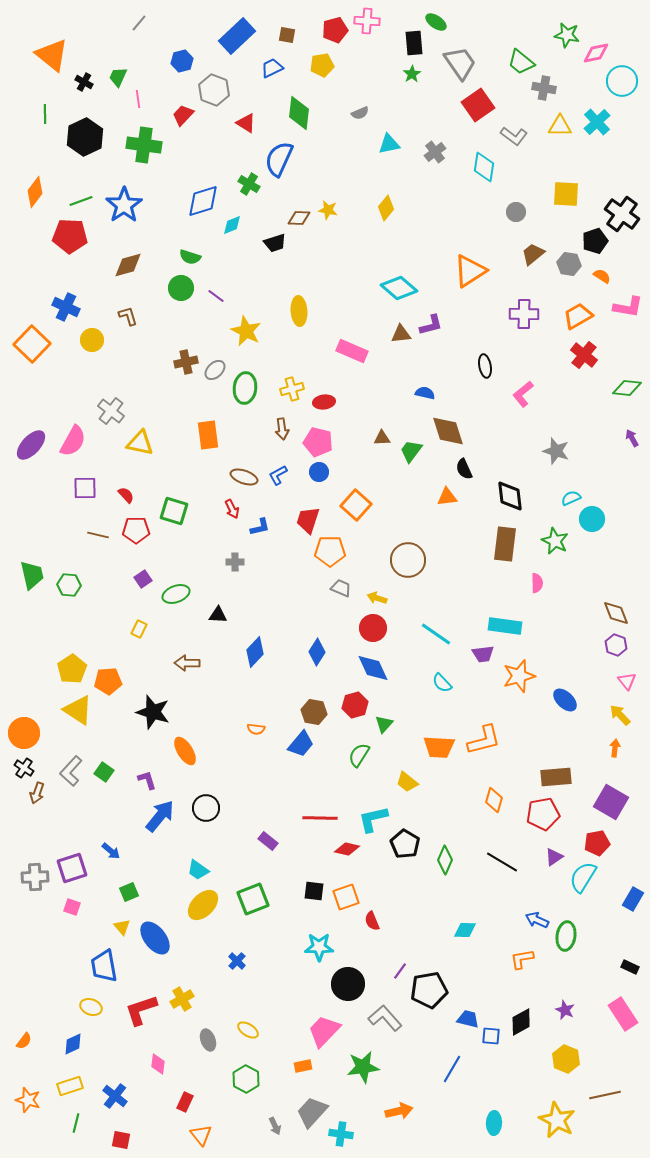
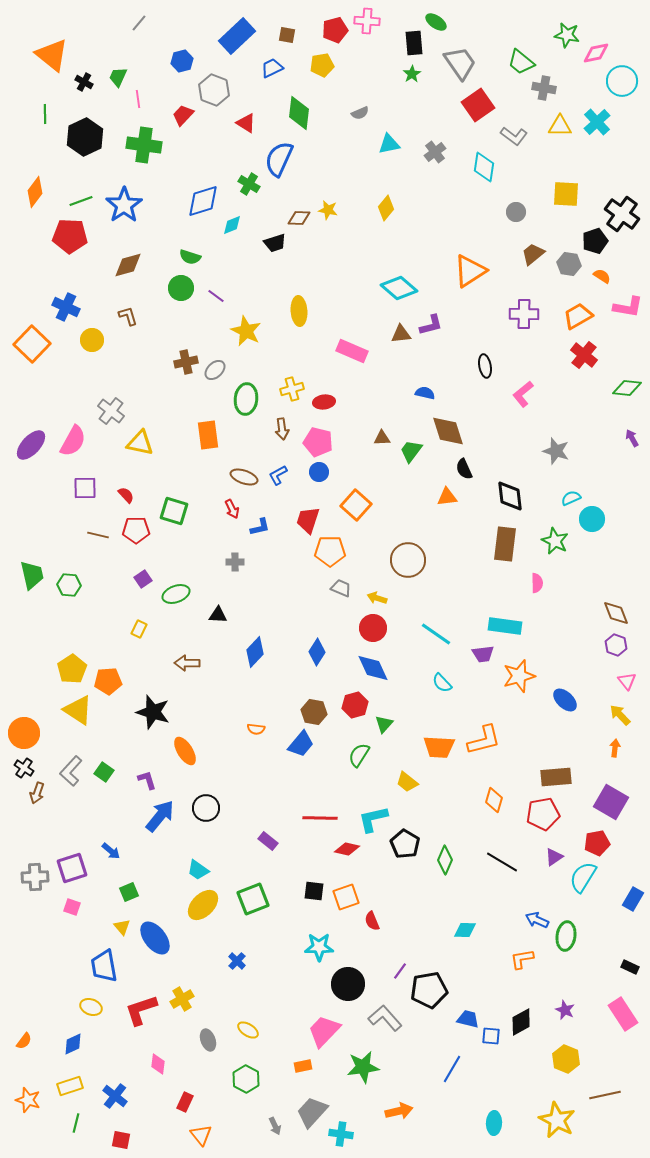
green ellipse at (245, 388): moved 1 px right, 11 px down
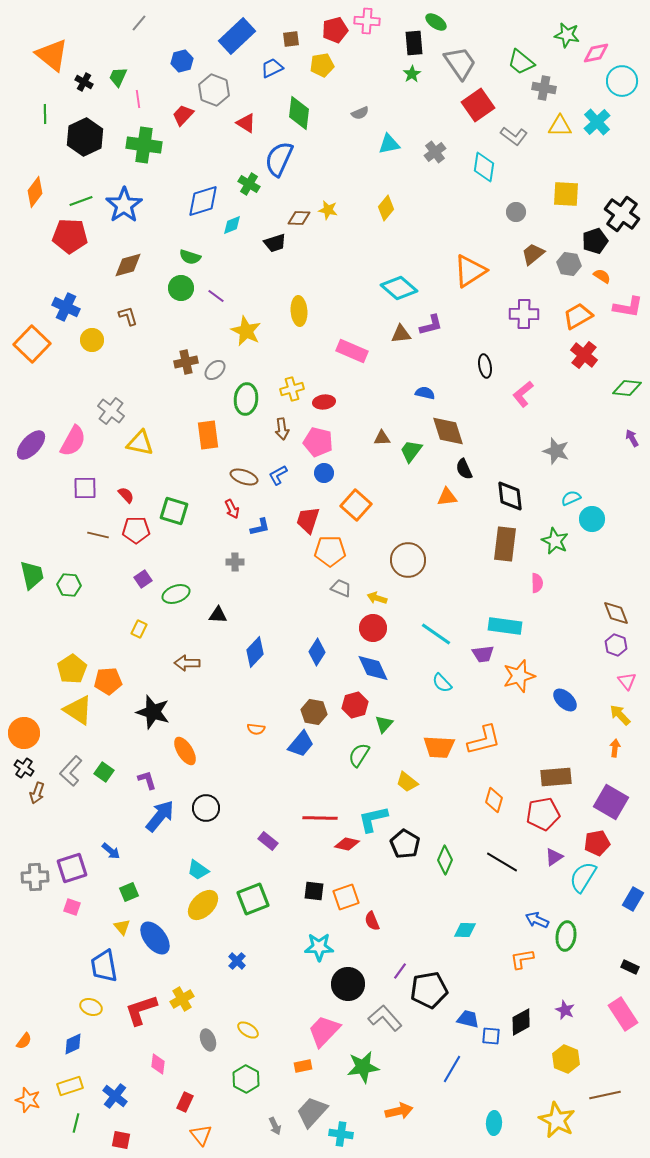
brown square at (287, 35): moved 4 px right, 4 px down; rotated 18 degrees counterclockwise
blue circle at (319, 472): moved 5 px right, 1 px down
red diamond at (347, 849): moved 5 px up
